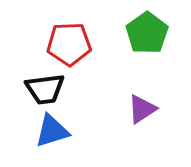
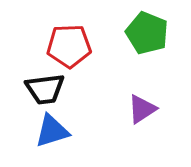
green pentagon: rotated 15 degrees counterclockwise
red pentagon: moved 2 px down
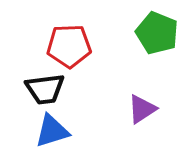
green pentagon: moved 10 px right
